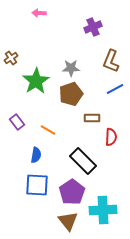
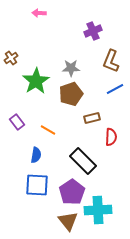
purple cross: moved 4 px down
brown rectangle: rotated 14 degrees counterclockwise
cyan cross: moved 5 px left
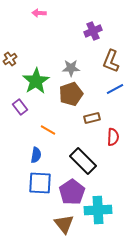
brown cross: moved 1 px left, 1 px down
purple rectangle: moved 3 px right, 15 px up
red semicircle: moved 2 px right
blue square: moved 3 px right, 2 px up
brown triangle: moved 4 px left, 3 px down
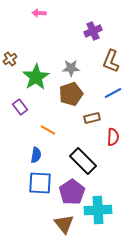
green star: moved 4 px up
blue line: moved 2 px left, 4 px down
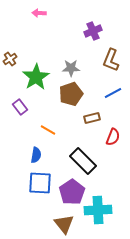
brown L-shape: moved 1 px up
red semicircle: rotated 18 degrees clockwise
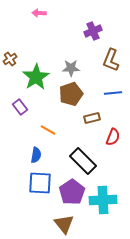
blue line: rotated 24 degrees clockwise
cyan cross: moved 5 px right, 10 px up
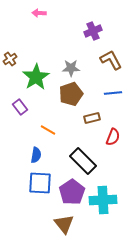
brown L-shape: rotated 130 degrees clockwise
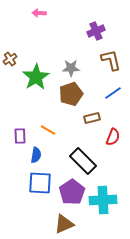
purple cross: moved 3 px right
brown L-shape: rotated 15 degrees clockwise
blue line: rotated 30 degrees counterclockwise
purple rectangle: moved 29 px down; rotated 35 degrees clockwise
brown triangle: rotated 45 degrees clockwise
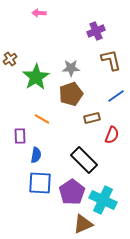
blue line: moved 3 px right, 3 px down
orange line: moved 6 px left, 11 px up
red semicircle: moved 1 px left, 2 px up
black rectangle: moved 1 px right, 1 px up
cyan cross: rotated 28 degrees clockwise
brown triangle: moved 19 px right
